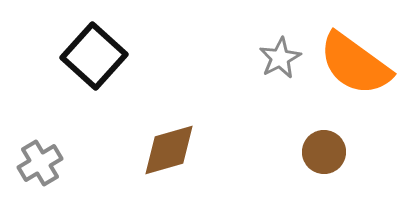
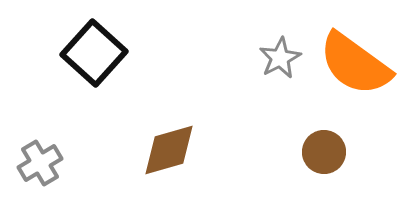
black square: moved 3 px up
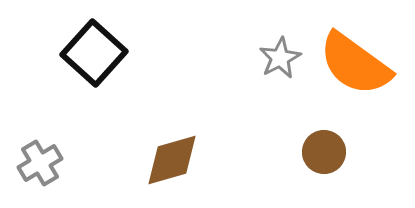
brown diamond: moved 3 px right, 10 px down
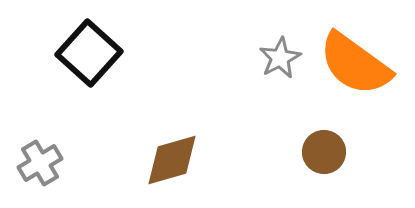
black square: moved 5 px left
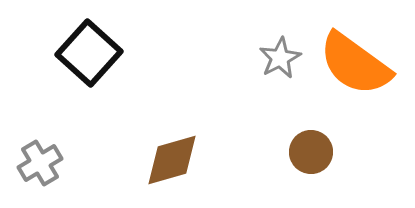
brown circle: moved 13 px left
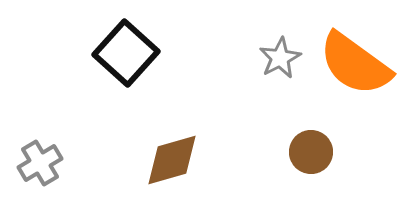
black square: moved 37 px right
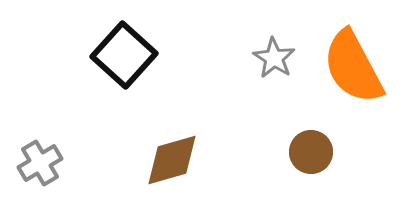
black square: moved 2 px left, 2 px down
gray star: moved 6 px left; rotated 12 degrees counterclockwise
orange semicircle: moved 2 px left, 3 px down; rotated 26 degrees clockwise
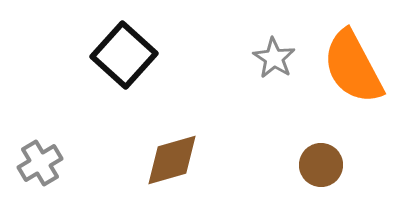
brown circle: moved 10 px right, 13 px down
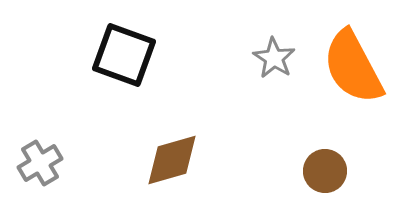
black square: rotated 22 degrees counterclockwise
brown circle: moved 4 px right, 6 px down
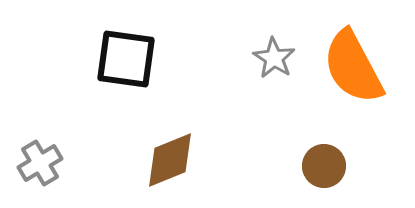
black square: moved 2 px right, 4 px down; rotated 12 degrees counterclockwise
brown diamond: moved 2 px left; rotated 6 degrees counterclockwise
brown circle: moved 1 px left, 5 px up
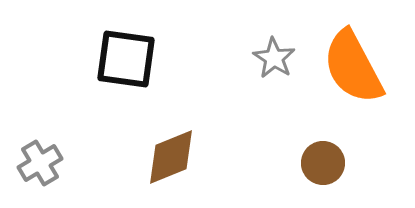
brown diamond: moved 1 px right, 3 px up
brown circle: moved 1 px left, 3 px up
